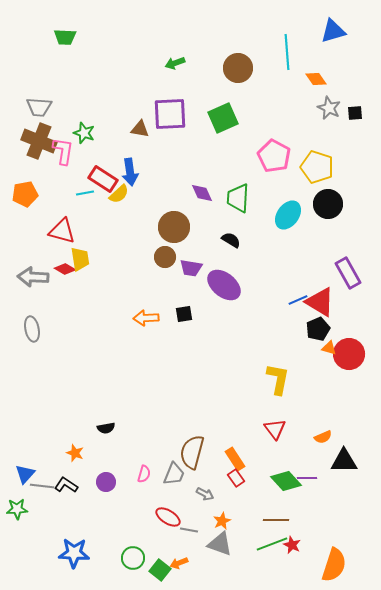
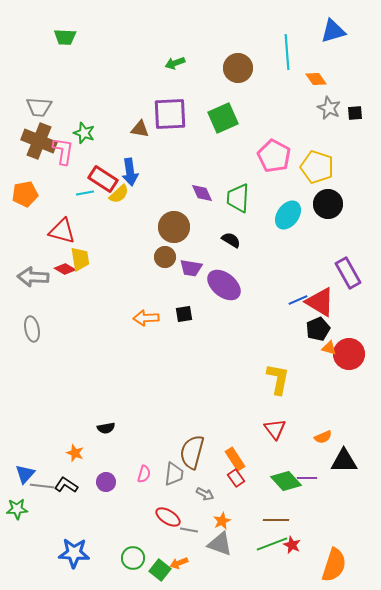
gray trapezoid at (174, 474): rotated 15 degrees counterclockwise
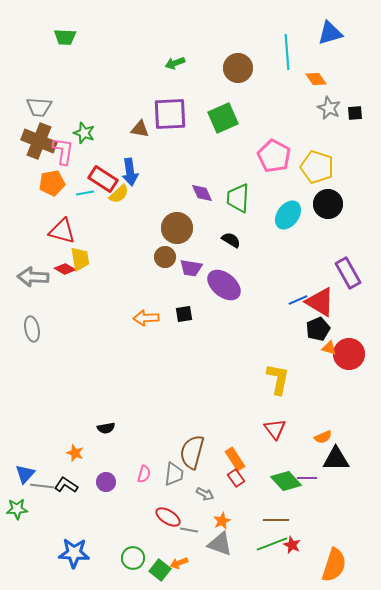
blue triangle at (333, 31): moved 3 px left, 2 px down
orange pentagon at (25, 194): moved 27 px right, 11 px up
brown circle at (174, 227): moved 3 px right, 1 px down
black triangle at (344, 461): moved 8 px left, 2 px up
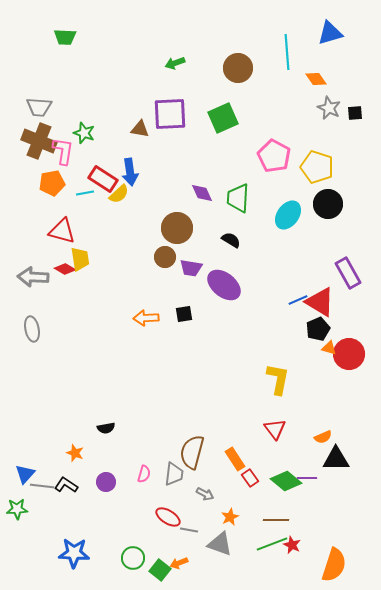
red rectangle at (236, 478): moved 14 px right
green diamond at (286, 481): rotated 8 degrees counterclockwise
orange star at (222, 521): moved 8 px right, 4 px up
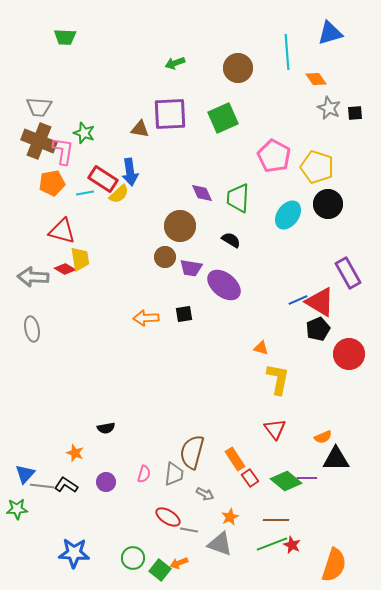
brown circle at (177, 228): moved 3 px right, 2 px up
orange triangle at (329, 348): moved 68 px left
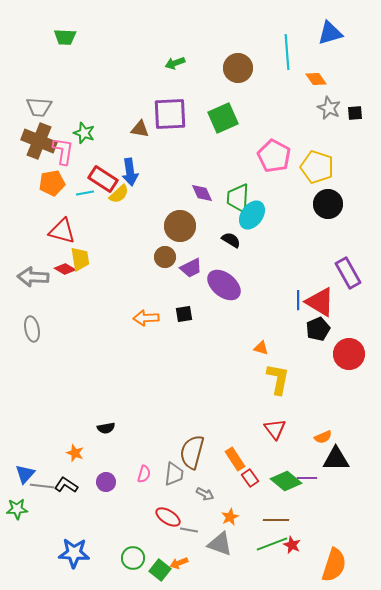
cyan ellipse at (288, 215): moved 36 px left
purple trapezoid at (191, 268): rotated 35 degrees counterclockwise
blue line at (298, 300): rotated 66 degrees counterclockwise
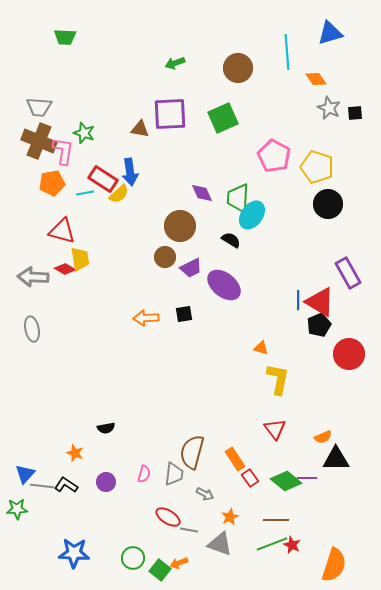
black pentagon at (318, 329): moved 1 px right, 4 px up
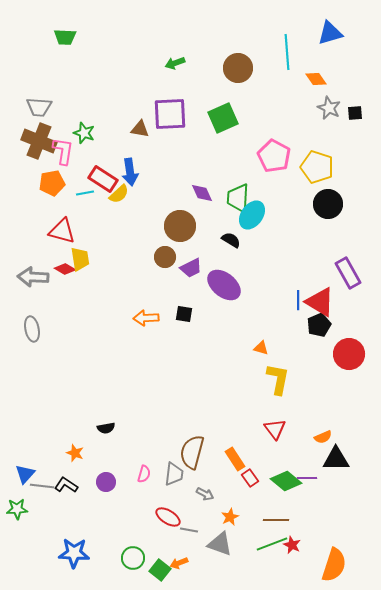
black square at (184, 314): rotated 18 degrees clockwise
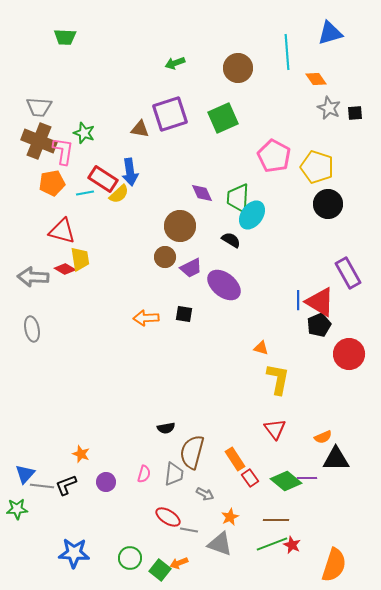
purple square at (170, 114): rotated 15 degrees counterclockwise
black semicircle at (106, 428): moved 60 px right
orange star at (75, 453): moved 6 px right, 1 px down
black L-shape at (66, 485): rotated 55 degrees counterclockwise
green circle at (133, 558): moved 3 px left
